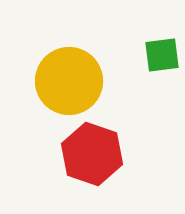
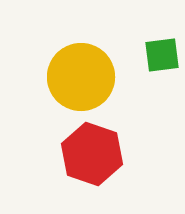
yellow circle: moved 12 px right, 4 px up
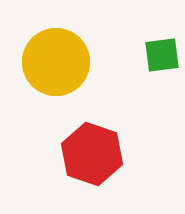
yellow circle: moved 25 px left, 15 px up
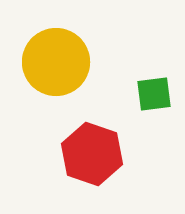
green square: moved 8 px left, 39 px down
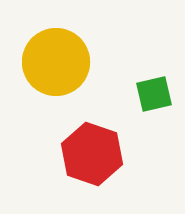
green square: rotated 6 degrees counterclockwise
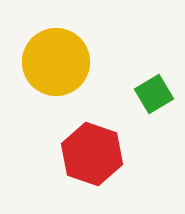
green square: rotated 18 degrees counterclockwise
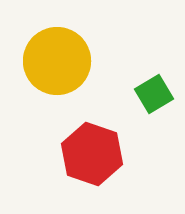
yellow circle: moved 1 px right, 1 px up
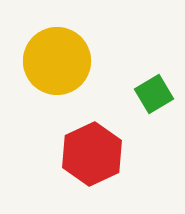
red hexagon: rotated 16 degrees clockwise
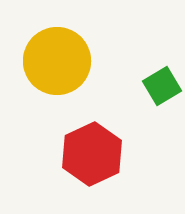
green square: moved 8 px right, 8 px up
